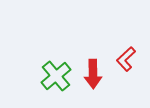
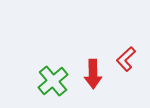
green cross: moved 3 px left, 5 px down
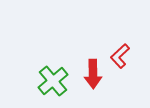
red L-shape: moved 6 px left, 3 px up
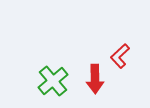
red arrow: moved 2 px right, 5 px down
